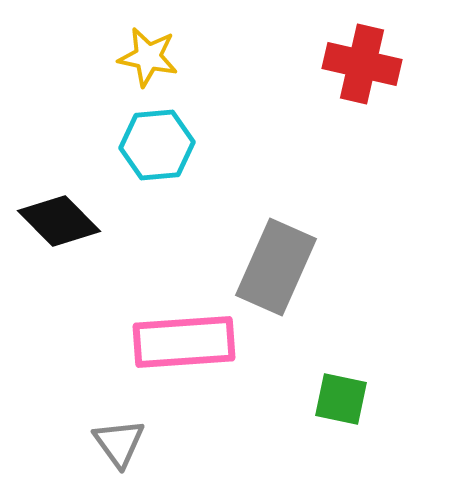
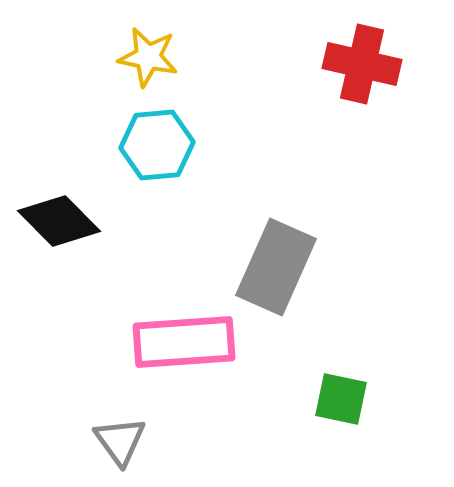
gray triangle: moved 1 px right, 2 px up
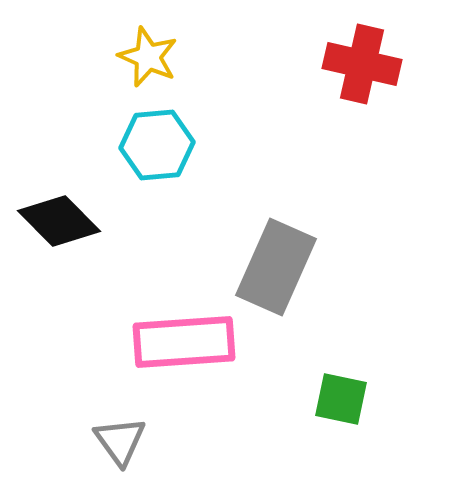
yellow star: rotated 12 degrees clockwise
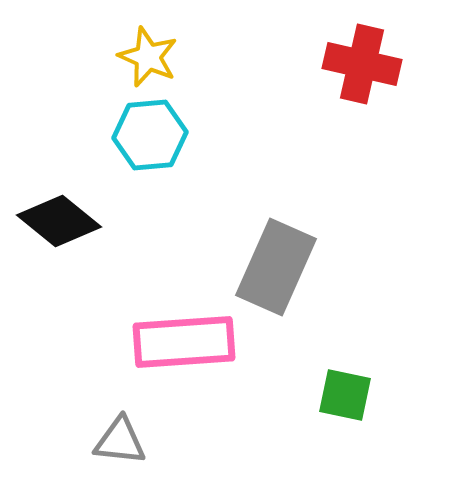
cyan hexagon: moved 7 px left, 10 px up
black diamond: rotated 6 degrees counterclockwise
green square: moved 4 px right, 4 px up
gray triangle: rotated 48 degrees counterclockwise
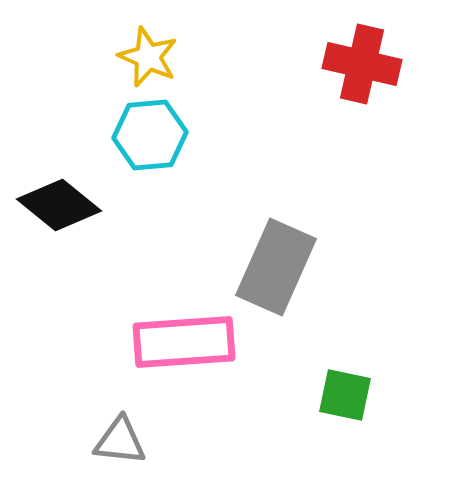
black diamond: moved 16 px up
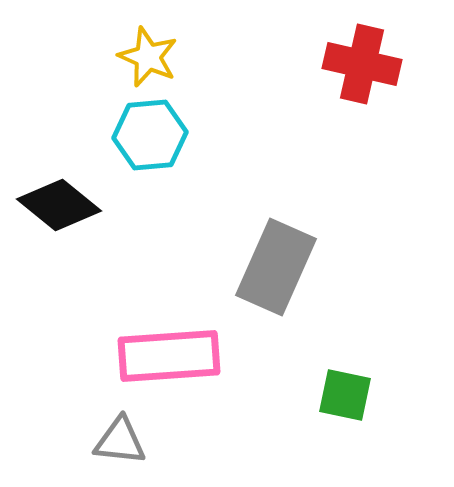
pink rectangle: moved 15 px left, 14 px down
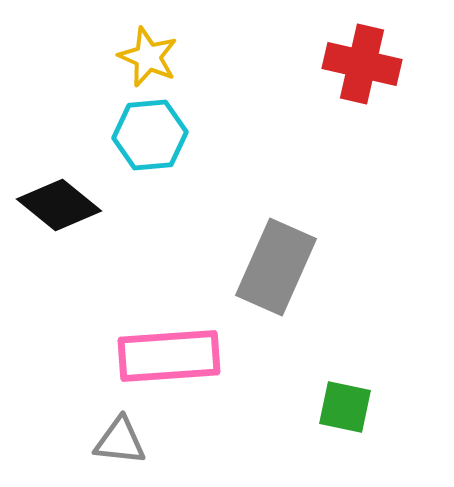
green square: moved 12 px down
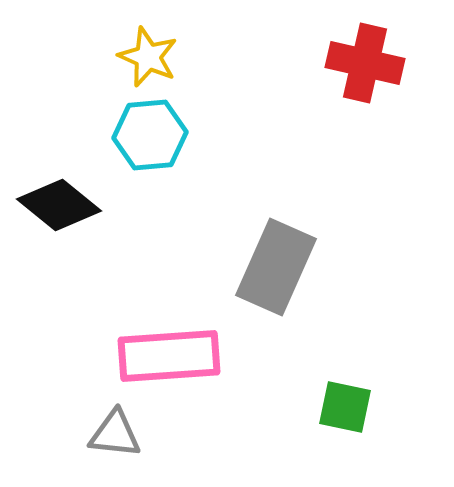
red cross: moved 3 px right, 1 px up
gray triangle: moved 5 px left, 7 px up
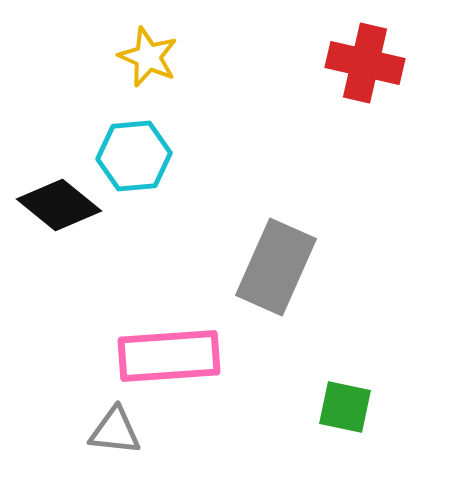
cyan hexagon: moved 16 px left, 21 px down
gray triangle: moved 3 px up
